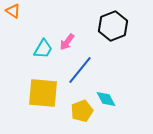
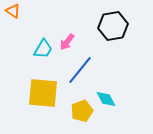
black hexagon: rotated 12 degrees clockwise
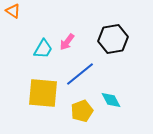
black hexagon: moved 13 px down
blue line: moved 4 px down; rotated 12 degrees clockwise
cyan diamond: moved 5 px right, 1 px down
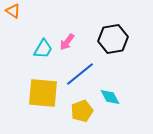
cyan diamond: moved 1 px left, 3 px up
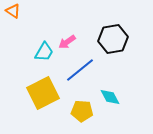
pink arrow: rotated 18 degrees clockwise
cyan trapezoid: moved 1 px right, 3 px down
blue line: moved 4 px up
yellow square: rotated 32 degrees counterclockwise
yellow pentagon: rotated 25 degrees clockwise
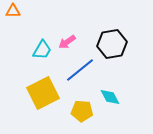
orange triangle: rotated 35 degrees counterclockwise
black hexagon: moved 1 px left, 5 px down
cyan trapezoid: moved 2 px left, 2 px up
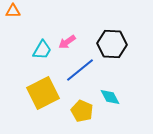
black hexagon: rotated 12 degrees clockwise
yellow pentagon: rotated 20 degrees clockwise
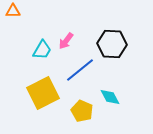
pink arrow: moved 1 px left, 1 px up; rotated 18 degrees counterclockwise
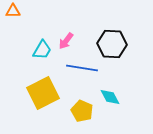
blue line: moved 2 px right, 2 px up; rotated 48 degrees clockwise
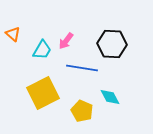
orange triangle: moved 23 px down; rotated 42 degrees clockwise
